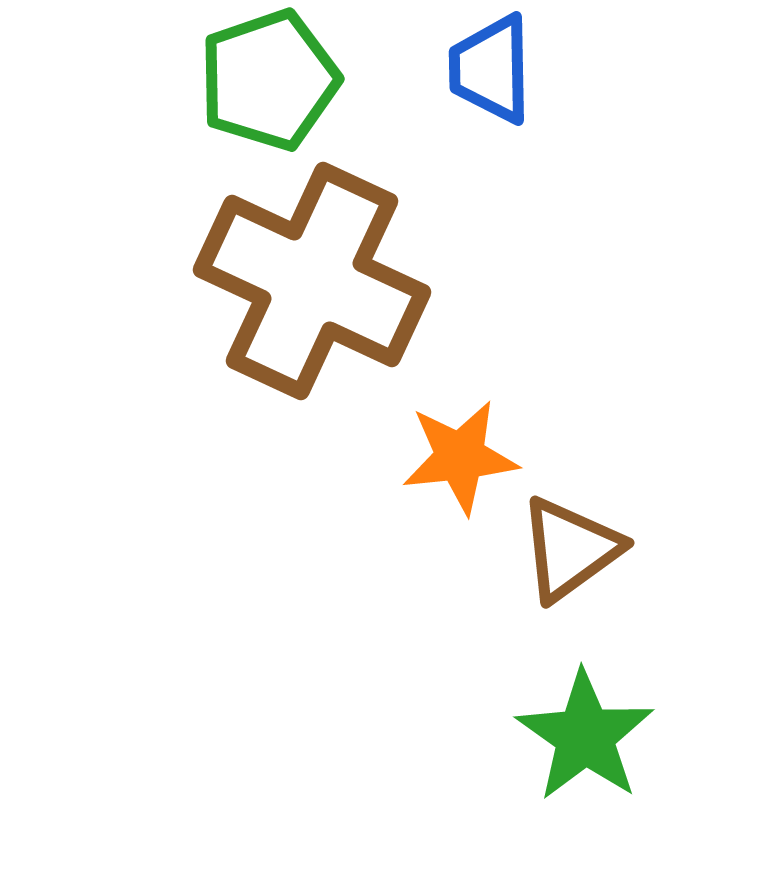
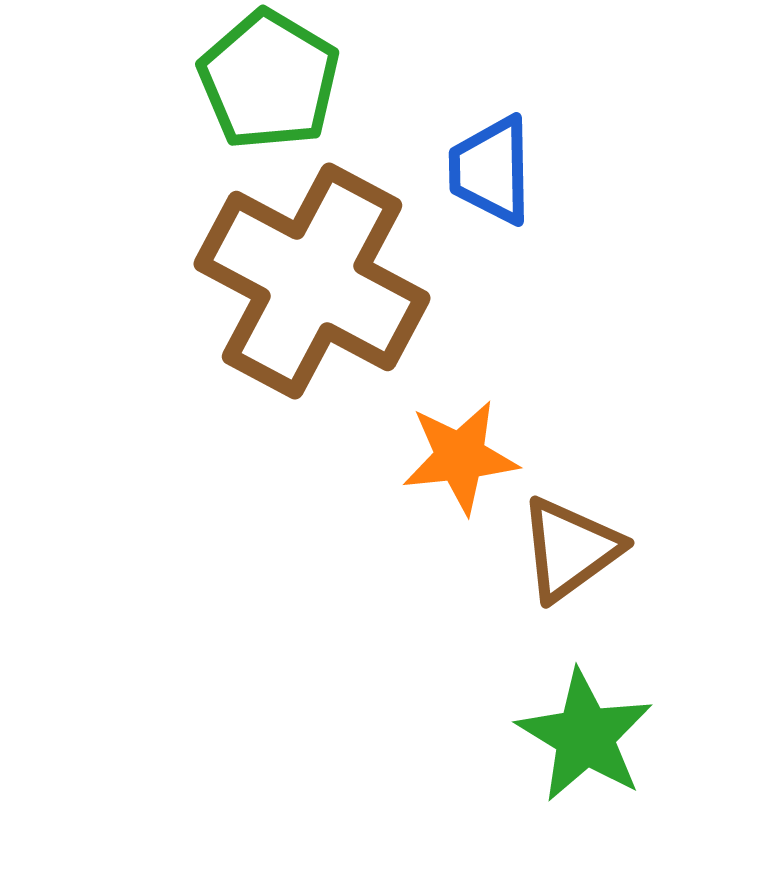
blue trapezoid: moved 101 px down
green pentagon: rotated 22 degrees counterclockwise
brown cross: rotated 3 degrees clockwise
green star: rotated 4 degrees counterclockwise
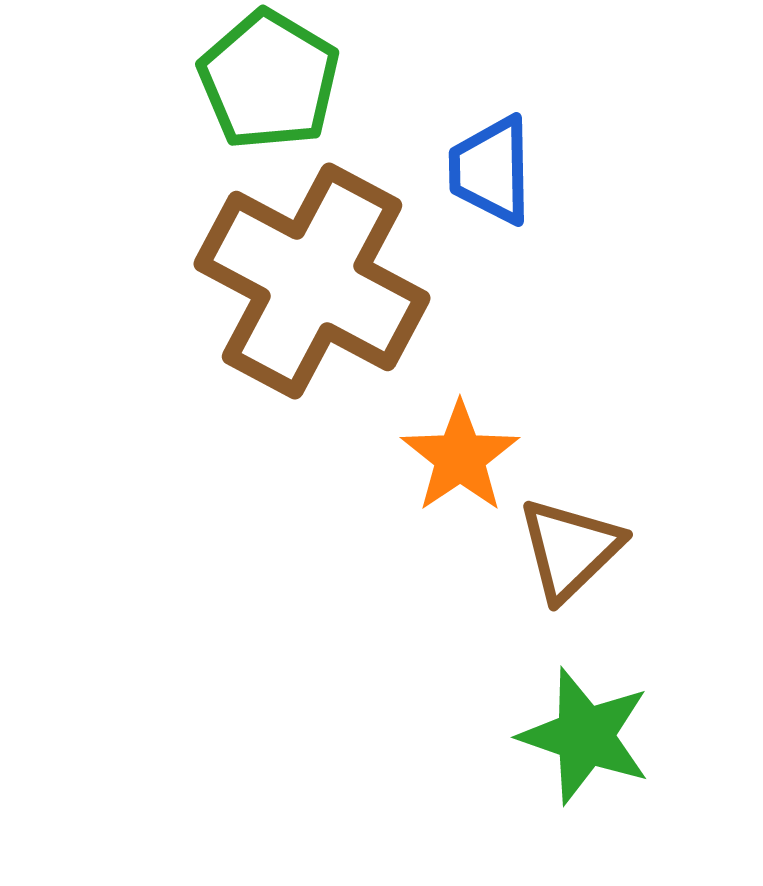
orange star: rotated 28 degrees counterclockwise
brown triangle: rotated 8 degrees counterclockwise
green star: rotated 12 degrees counterclockwise
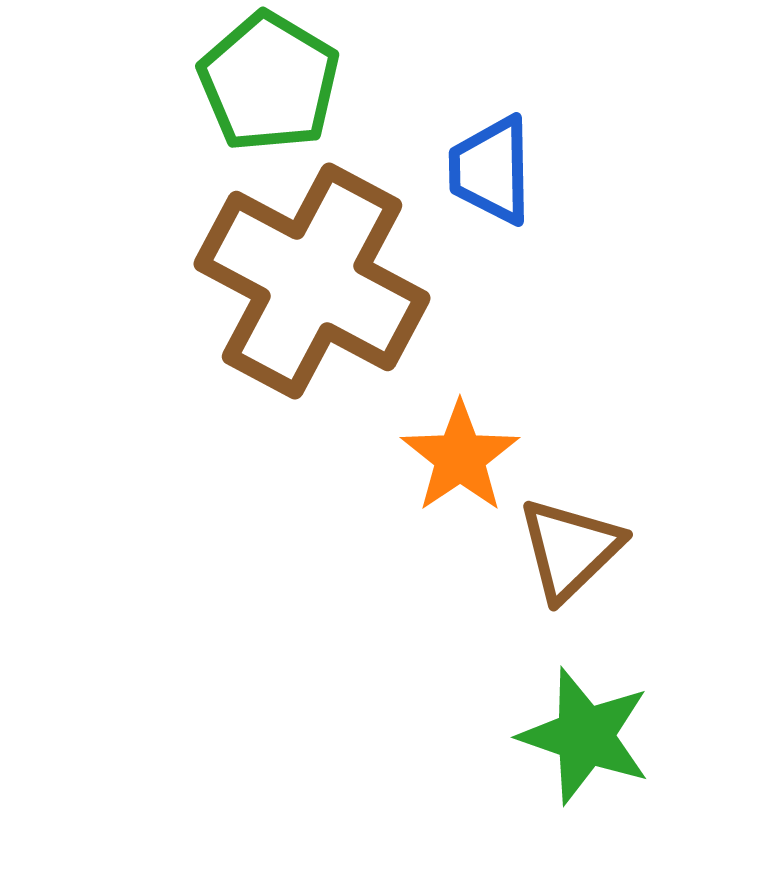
green pentagon: moved 2 px down
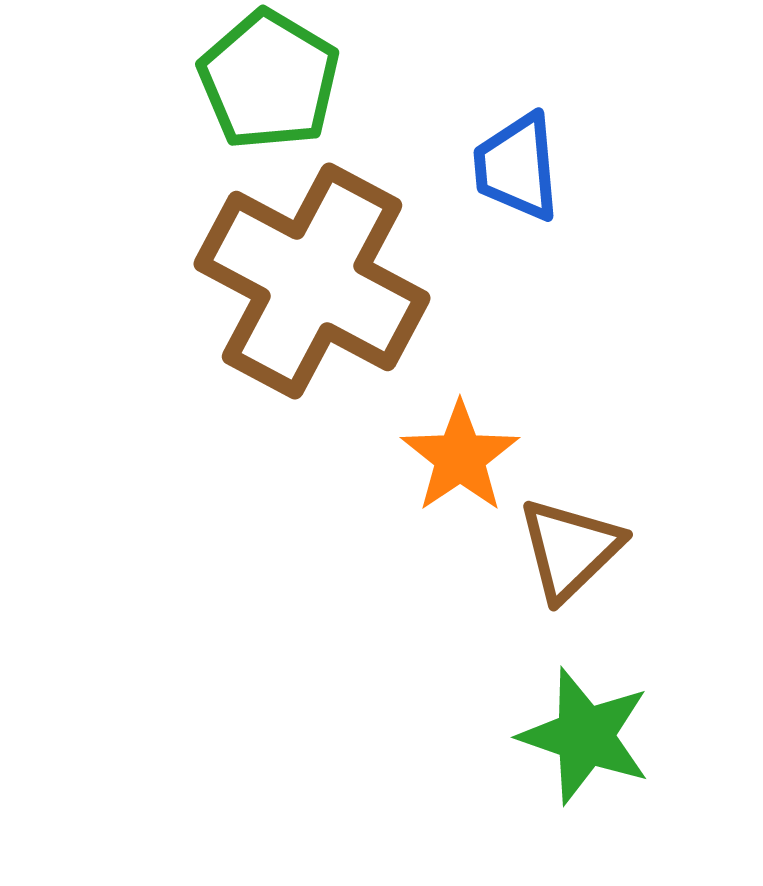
green pentagon: moved 2 px up
blue trapezoid: moved 26 px right, 3 px up; rotated 4 degrees counterclockwise
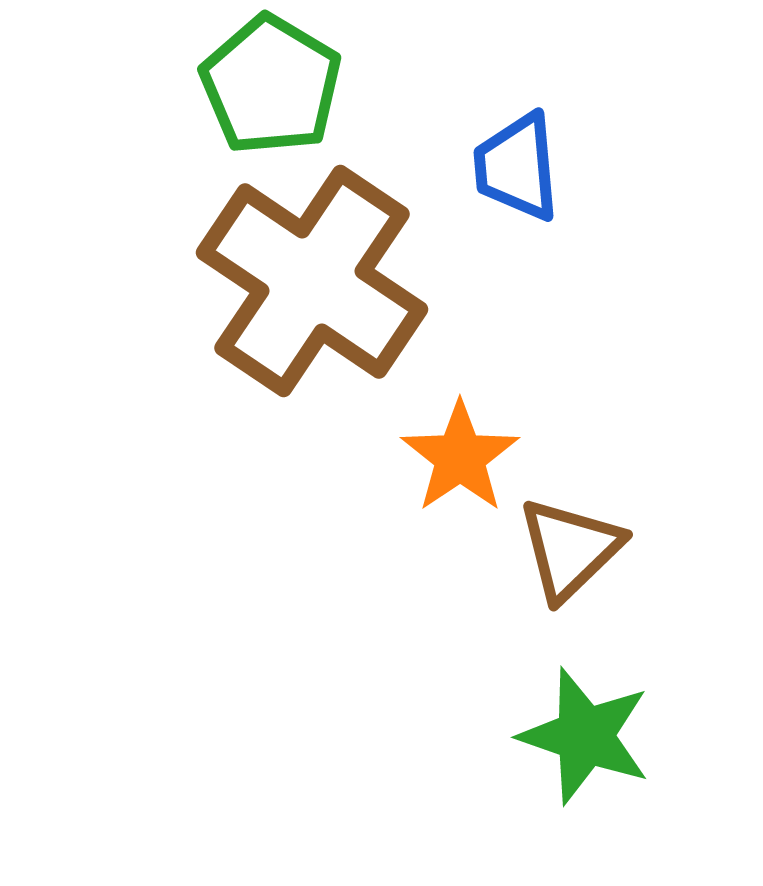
green pentagon: moved 2 px right, 5 px down
brown cross: rotated 6 degrees clockwise
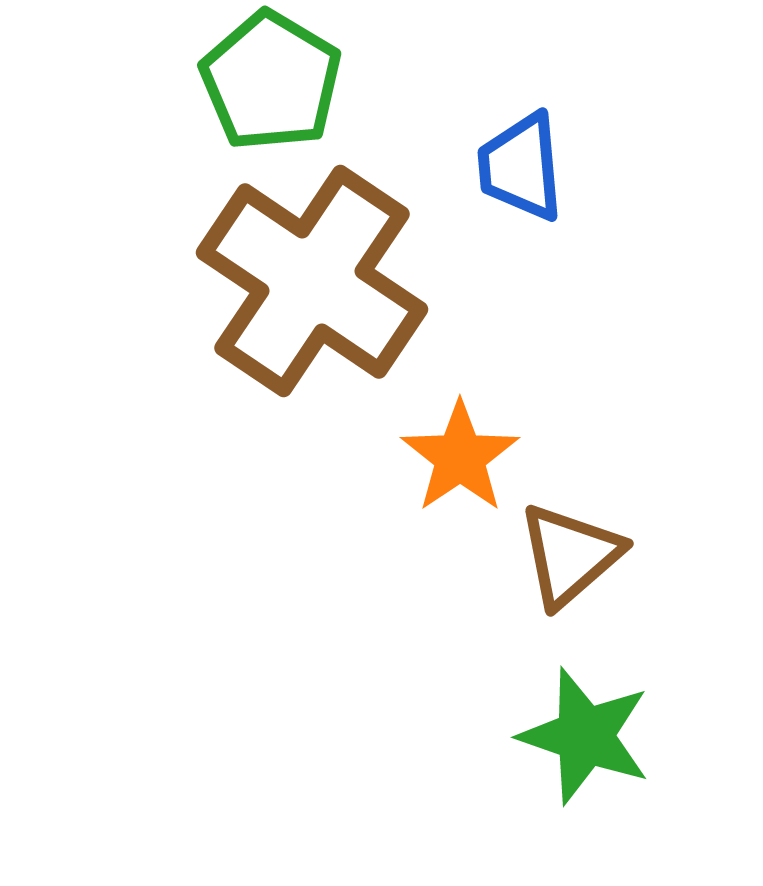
green pentagon: moved 4 px up
blue trapezoid: moved 4 px right
brown triangle: moved 6 px down; rotated 3 degrees clockwise
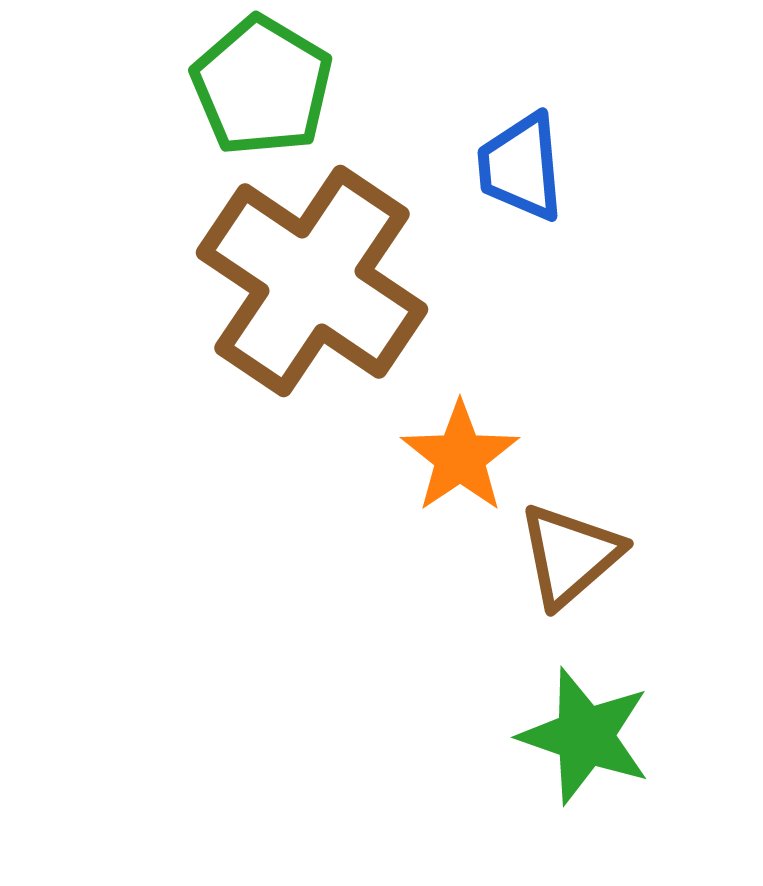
green pentagon: moved 9 px left, 5 px down
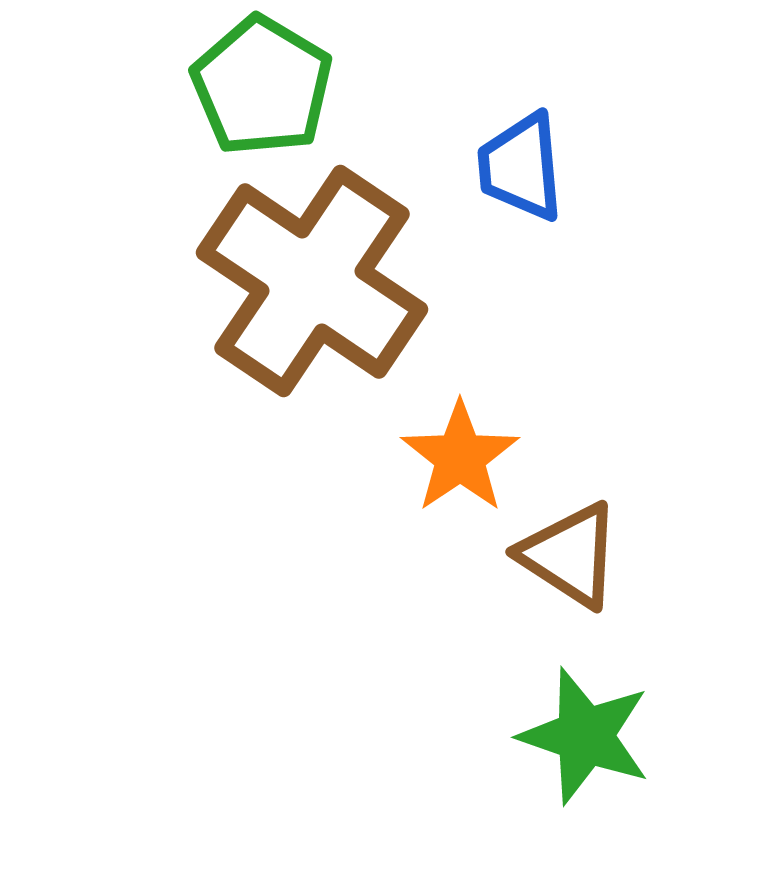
brown triangle: rotated 46 degrees counterclockwise
